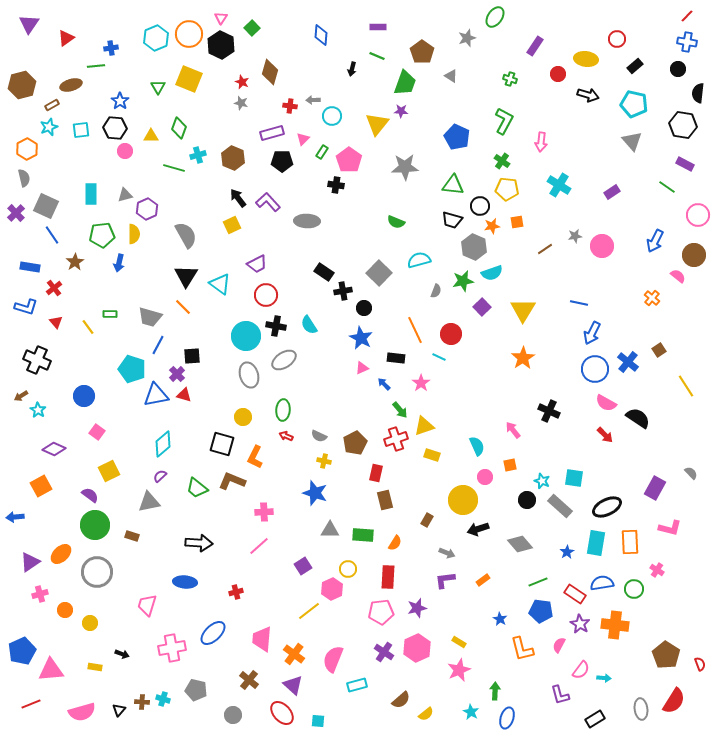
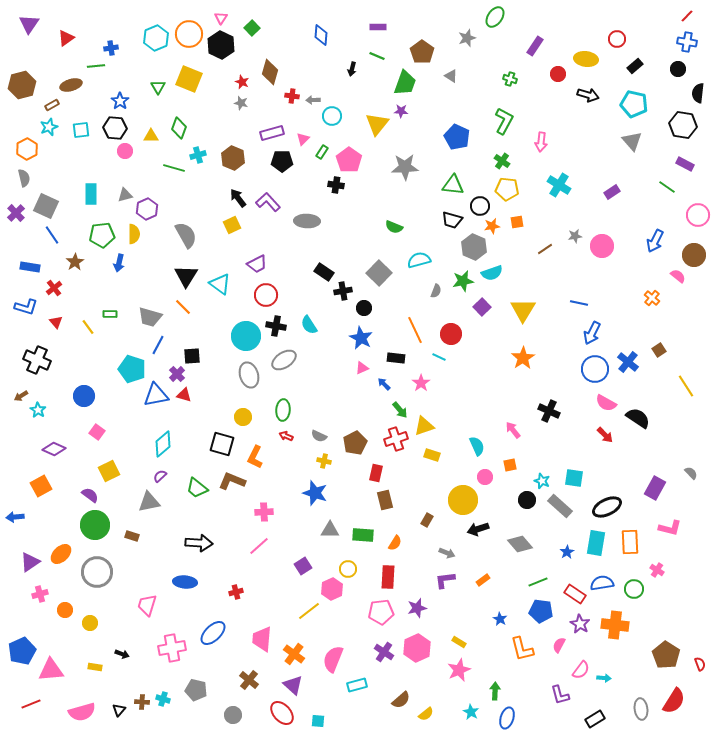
red cross at (290, 106): moved 2 px right, 10 px up
green semicircle at (396, 222): moved 2 px left, 5 px down
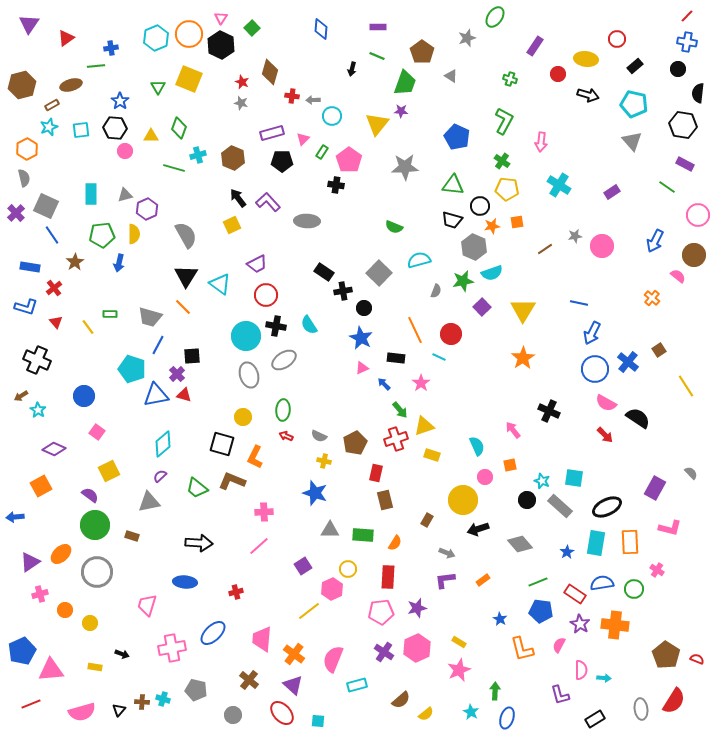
blue diamond at (321, 35): moved 6 px up
red semicircle at (700, 664): moved 3 px left, 5 px up; rotated 48 degrees counterclockwise
pink semicircle at (581, 670): rotated 36 degrees counterclockwise
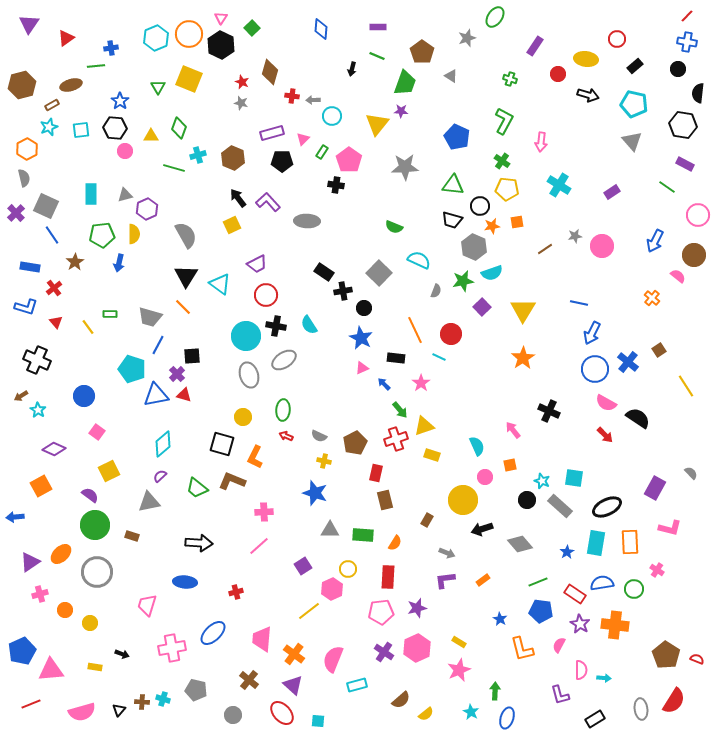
cyan semicircle at (419, 260): rotated 40 degrees clockwise
black arrow at (478, 529): moved 4 px right
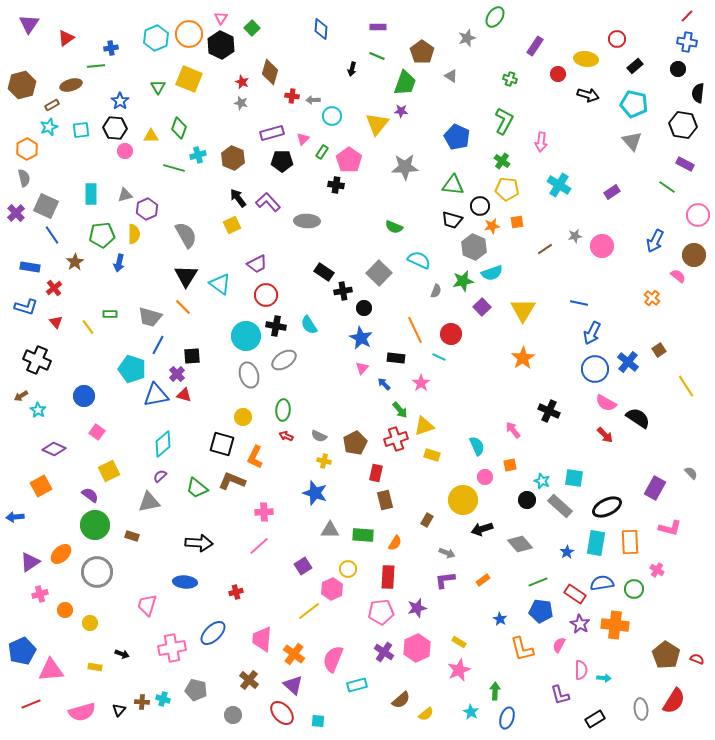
pink triangle at (362, 368): rotated 24 degrees counterclockwise
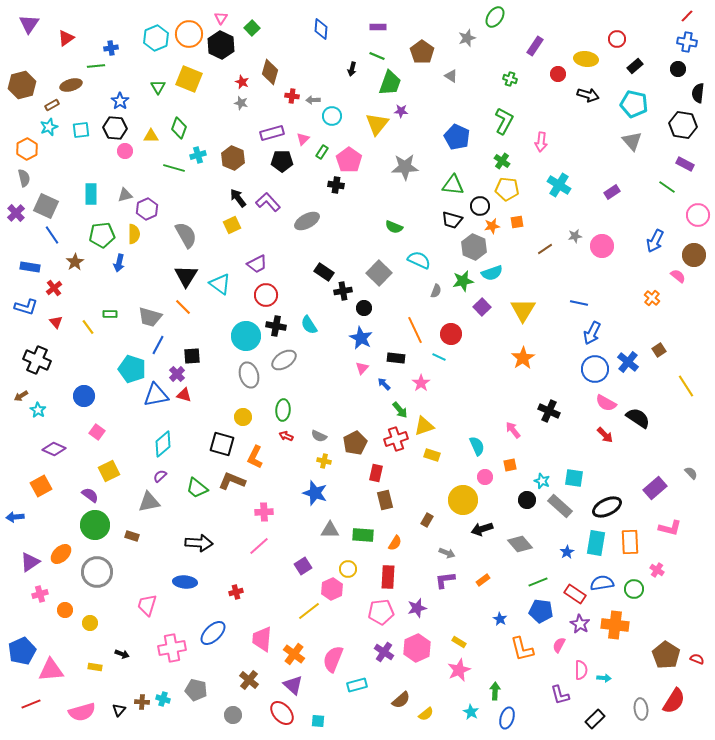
green trapezoid at (405, 83): moved 15 px left
gray ellipse at (307, 221): rotated 30 degrees counterclockwise
purple rectangle at (655, 488): rotated 20 degrees clockwise
black rectangle at (595, 719): rotated 12 degrees counterclockwise
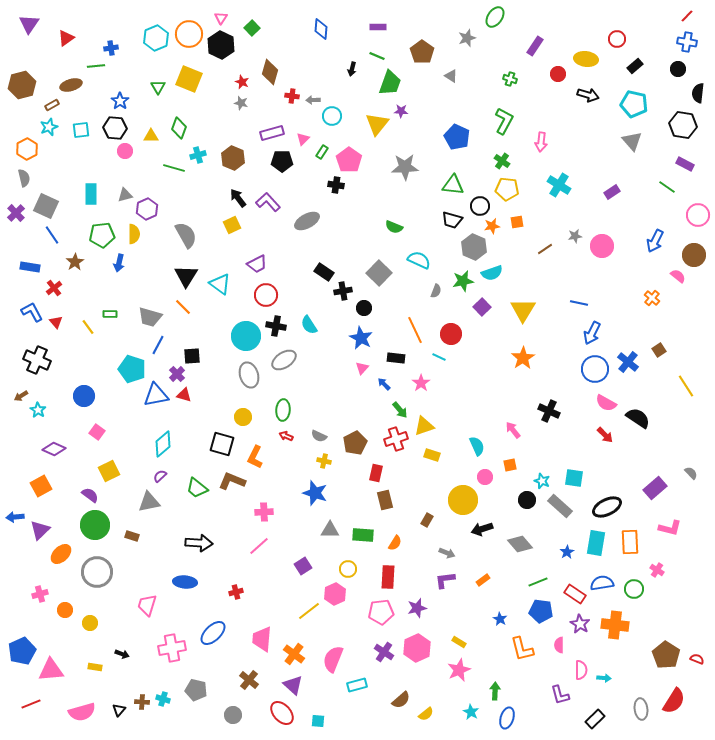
blue L-shape at (26, 307): moved 6 px right, 5 px down; rotated 135 degrees counterclockwise
purple triangle at (30, 562): moved 10 px right, 32 px up; rotated 10 degrees counterclockwise
pink hexagon at (332, 589): moved 3 px right, 5 px down
pink semicircle at (559, 645): rotated 28 degrees counterclockwise
